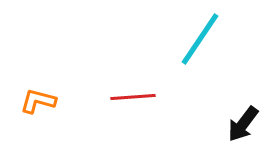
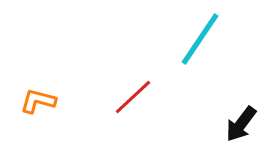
red line: rotated 39 degrees counterclockwise
black arrow: moved 2 px left
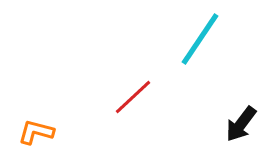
orange L-shape: moved 2 px left, 31 px down
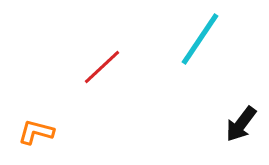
red line: moved 31 px left, 30 px up
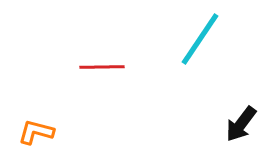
red line: rotated 42 degrees clockwise
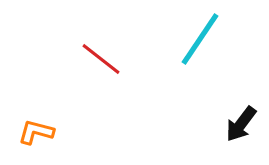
red line: moved 1 px left, 8 px up; rotated 39 degrees clockwise
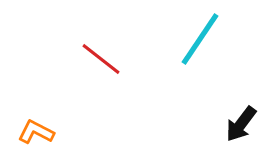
orange L-shape: rotated 12 degrees clockwise
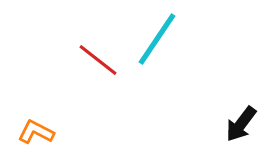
cyan line: moved 43 px left
red line: moved 3 px left, 1 px down
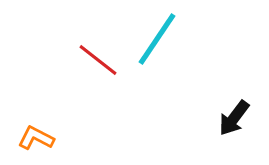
black arrow: moved 7 px left, 6 px up
orange L-shape: moved 6 px down
